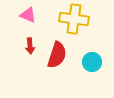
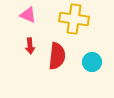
red semicircle: moved 1 px down; rotated 12 degrees counterclockwise
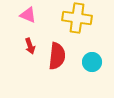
yellow cross: moved 3 px right, 1 px up
red arrow: rotated 14 degrees counterclockwise
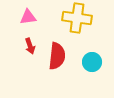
pink triangle: moved 2 px down; rotated 30 degrees counterclockwise
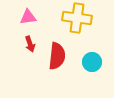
red arrow: moved 2 px up
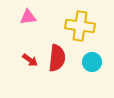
yellow cross: moved 3 px right, 8 px down
red arrow: moved 16 px down; rotated 35 degrees counterclockwise
red semicircle: moved 2 px down
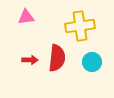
pink triangle: moved 2 px left
yellow cross: rotated 16 degrees counterclockwise
red arrow: rotated 35 degrees counterclockwise
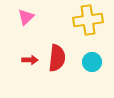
pink triangle: rotated 36 degrees counterclockwise
yellow cross: moved 8 px right, 6 px up
